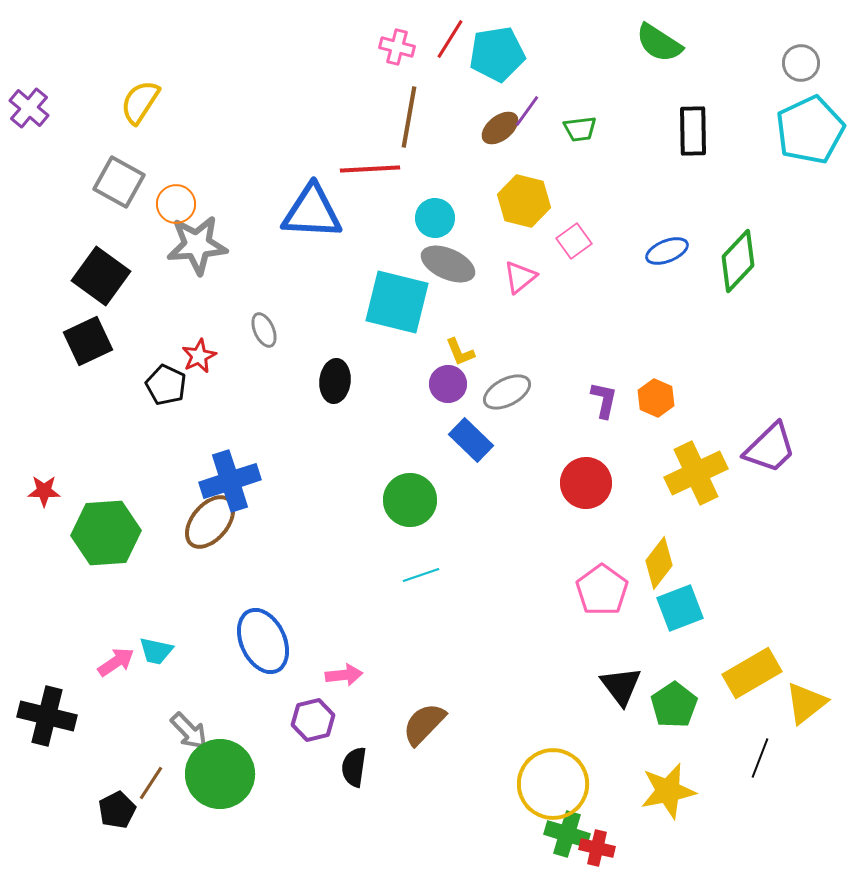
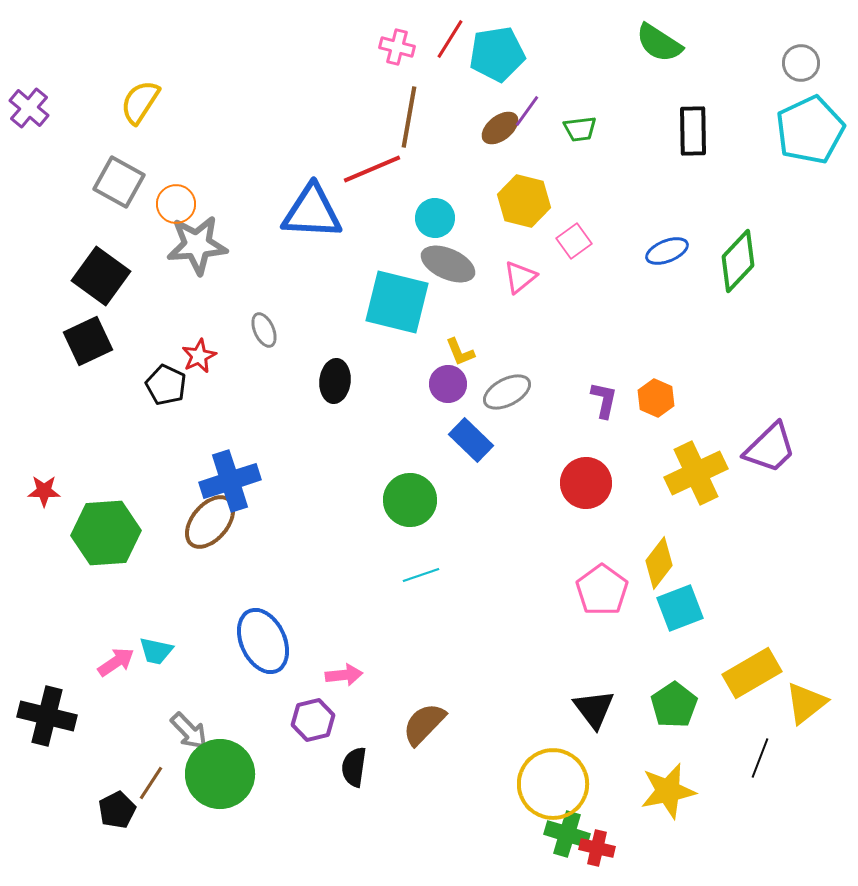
red line at (370, 169): moved 2 px right; rotated 20 degrees counterclockwise
black triangle at (621, 686): moved 27 px left, 23 px down
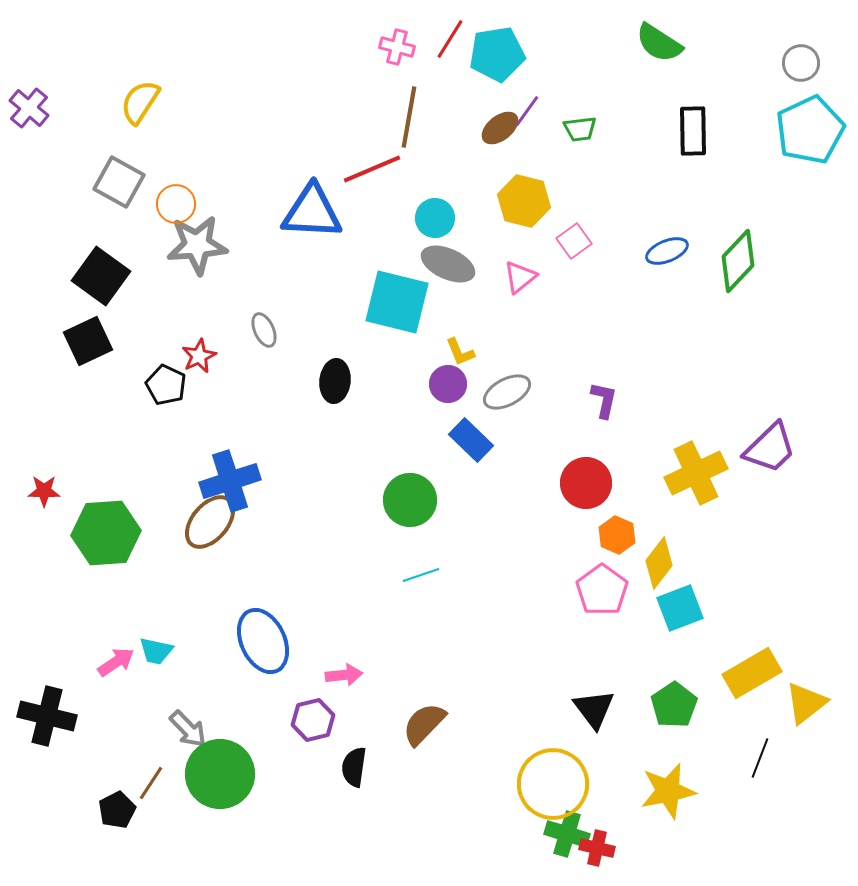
orange hexagon at (656, 398): moved 39 px left, 137 px down
gray arrow at (189, 731): moved 1 px left, 2 px up
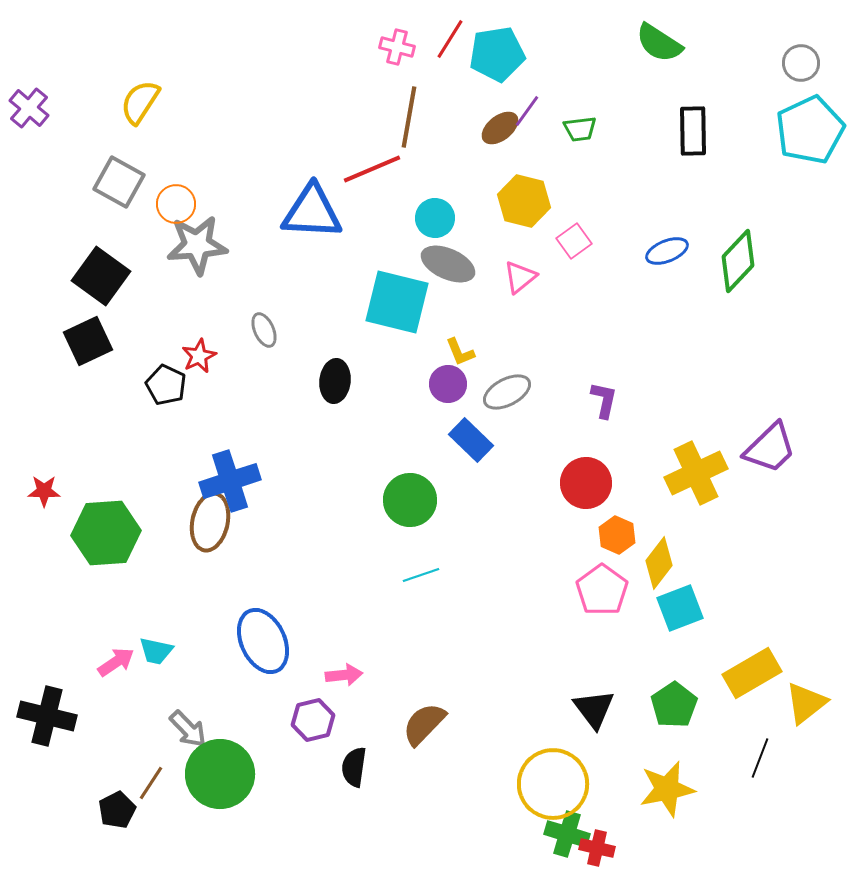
brown ellipse at (210, 522): rotated 28 degrees counterclockwise
yellow star at (668, 791): moved 1 px left, 2 px up
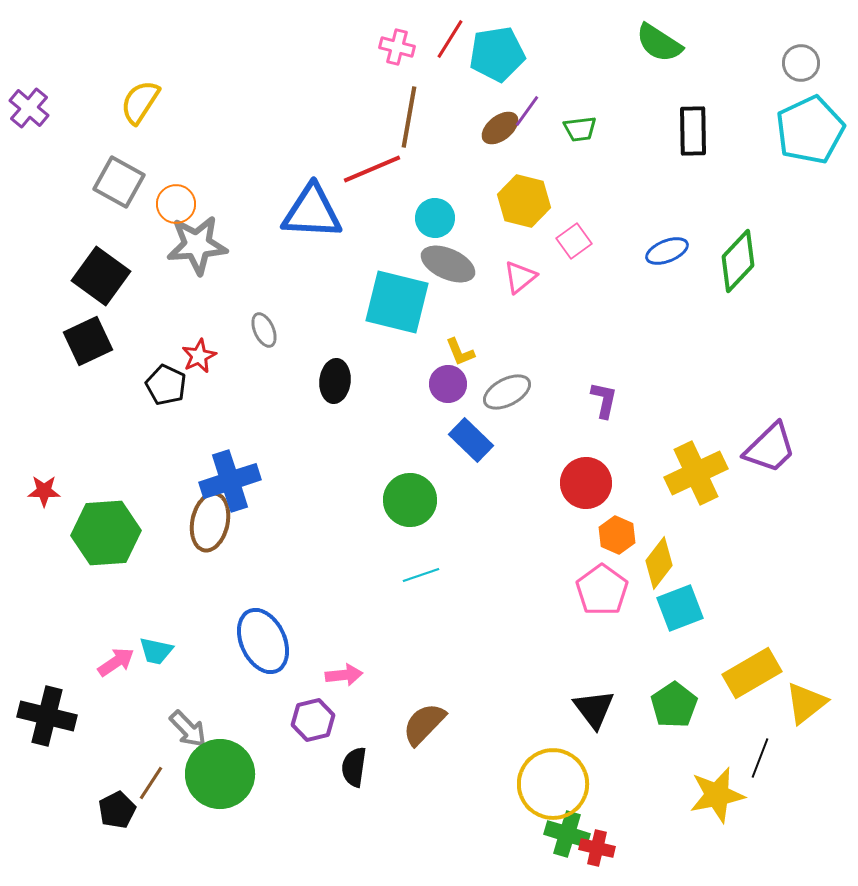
yellow star at (667, 789): moved 50 px right, 6 px down
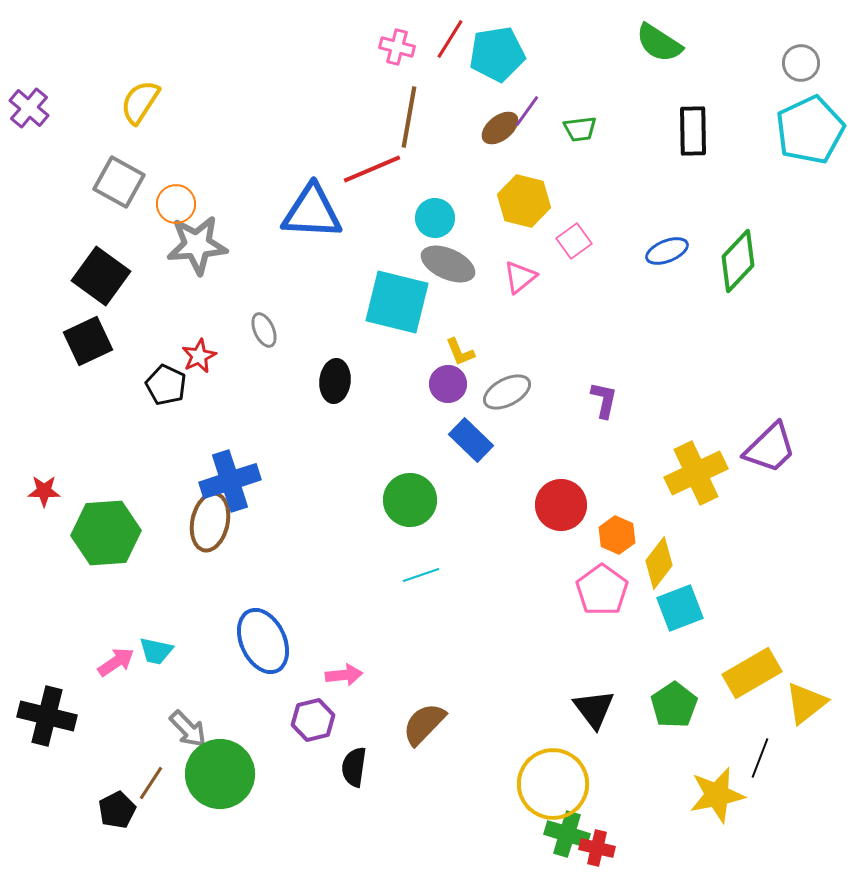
red circle at (586, 483): moved 25 px left, 22 px down
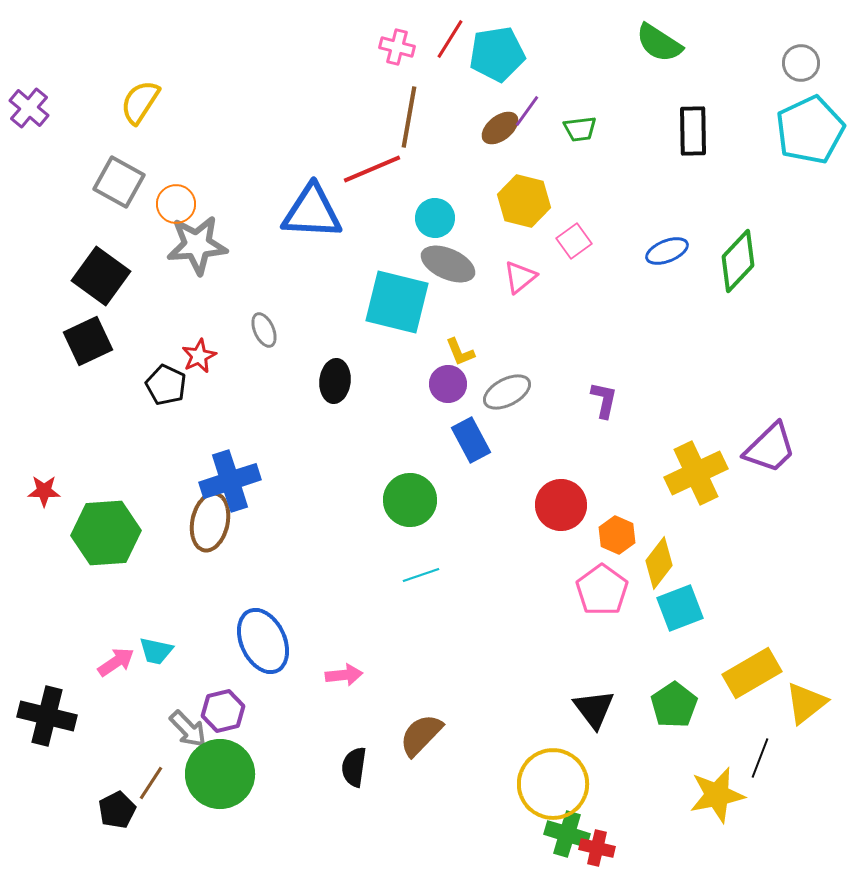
blue rectangle at (471, 440): rotated 18 degrees clockwise
purple hexagon at (313, 720): moved 90 px left, 9 px up
brown semicircle at (424, 724): moved 3 px left, 11 px down
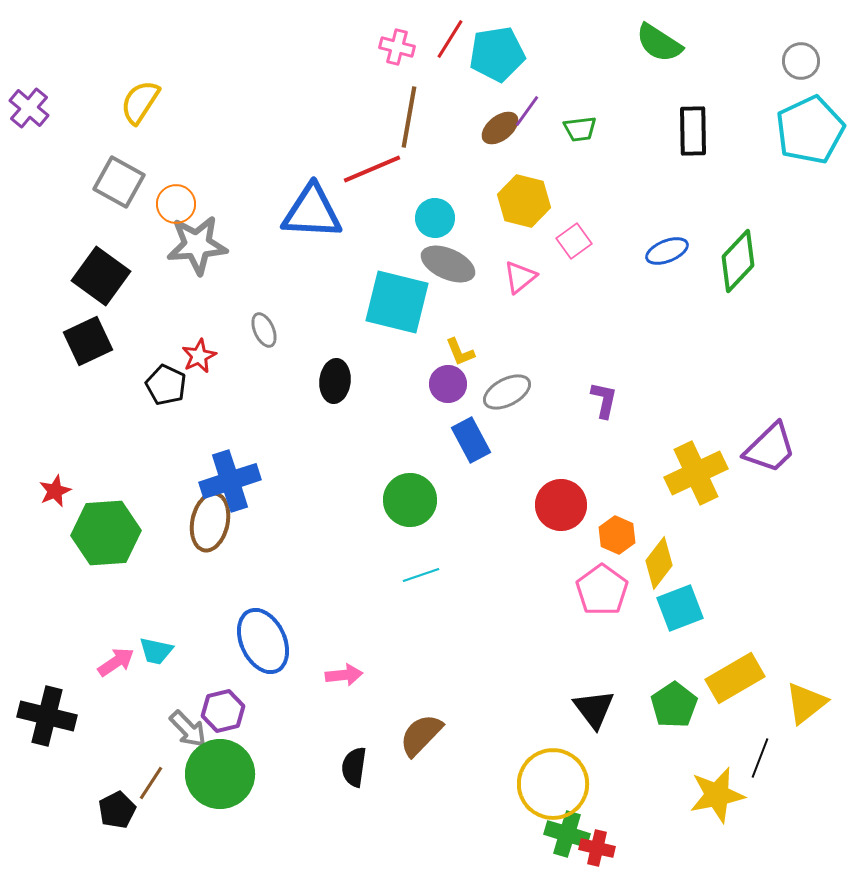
gray circle at (801, 63): moved 2 px up
red star at (44, 491): moved 11 px right; rotated 24 degrees counterclockwise
yellow rectangle at (752, 673): moved 17 px left, 5 px down
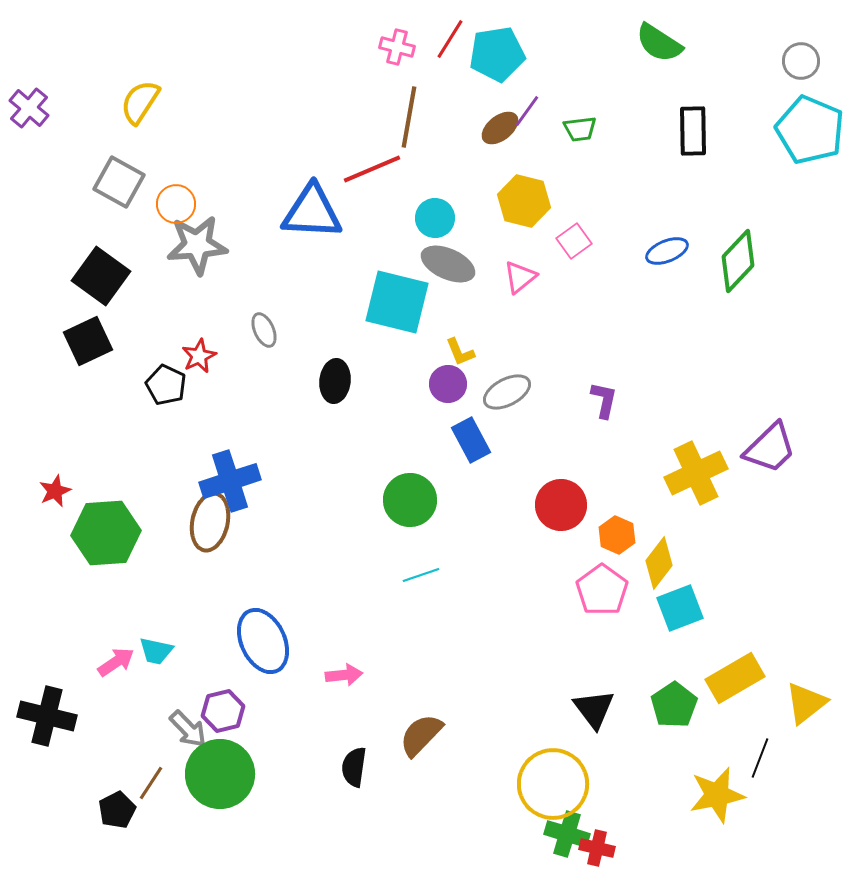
cyan pentagon at (810, 130): rotated 24 degrees counterclockwise
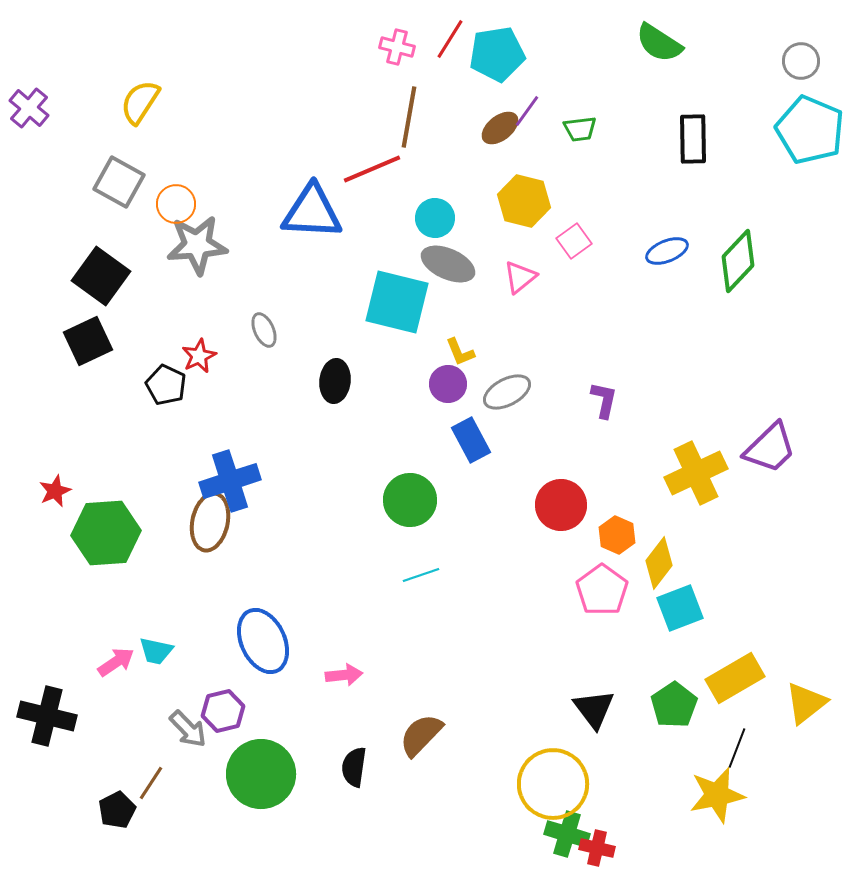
black rectangle at (693, 131): moved 8 px down
black line at (760, 758): moved 23 px left, 10 px up
green circle at (220, 774): moved 41 px right
